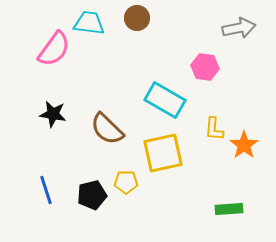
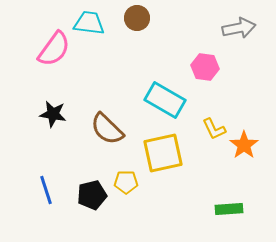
yellow L-shape: rotated 30 degrees counterclockwise
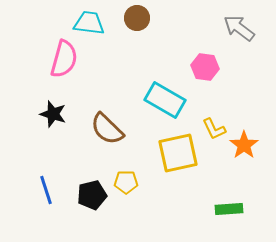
gray arrow: rotated 132 degrees counterclockwise
pink semicircle: moved 10 px right, 10 px down; rotated 21 degrees counterclockwise
black star: rotated 8 degrees clockwise
yellow square: moved 15 px right
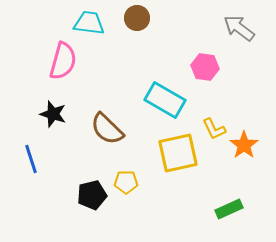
pink semicircle: moved 1 px left, 2 px down
blue line: moved 15 px left, 31 px up
green rectangle: rotated 20 degrees counterclockwise
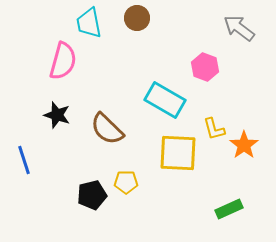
cyan trapezoid: rotated 108 degrees counterclockwise
pink hexagon: rotated 12 degrees clockwise
black star: moved 4 px right, 1 px down
yellow L-shape: rotated 10 degrees clockwise
yellow square: rotated 15 degrees clockwise
blue line: moved 7 px left, 1 px down
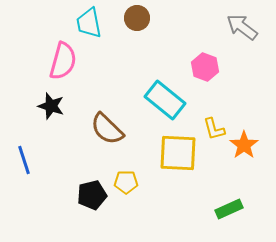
gray arrow: moved 3 px right, 1 px up
cyan rectangle: rotated 9 degrees clockwise
black star: moved 6 px left, 9 px up
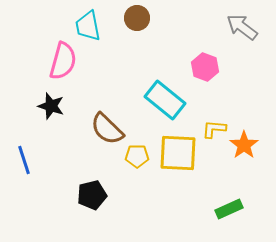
cyan trapezoid: moved 1 px left, 3 px down
yellow L-shape: rotated 110 degrees clockwise
yellow pentagon: moved 11 px right, 26 px up
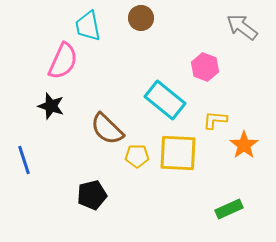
brown circle: moved 4 px right
pink semicircle: rotated 9 degrees clockwise
yellow L-shape: moved 1 px right, 9 px up
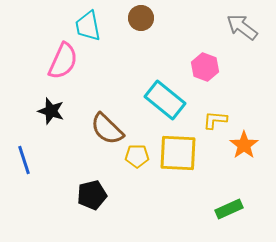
black star: moved 5 px down
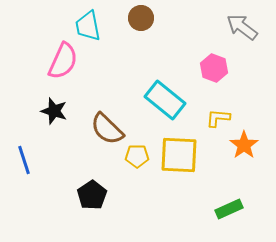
pink hexagon: moved 9 px right, 1 px down
black star: moved 3 px right
yellow L-shape: moved 3 px right, 2 px up
yellow square: moved 1 px right, 2 px down
black pentagon: rotated 20 degrees counterclockwise
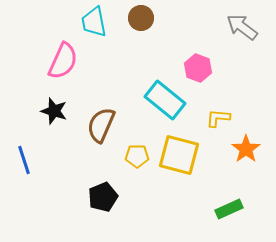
cyan trapezoid: moved 6 px right, 4 px up
pink hexagon: moved 16 px left
brown semicircle: moved 6 px left, 4 px up; rotated 69 degrees clockwise
orange star: moved 2 px right, 4 px down
yellow square: rotated 12 degrees clockwise
black pentagon: moved 11 px right, 2 px down; rotated 12 degrees clockwise
